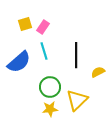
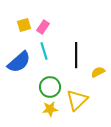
yellow square: moved 1 px left, 1 px down
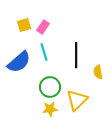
cyan line: moved 1 px down
yellow semicircle: rotated 72 degrees counterclockwise
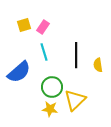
blue semicircle: moved 10 px down
yellow semicircle: moved 7 px up
green circle: moved 2 px right
yellow triangle: moved 2 px left
yellow star: rotated 14 degrees clockwise
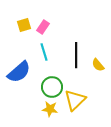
yellow semicircle: rotated 32 degrees counterclockwise
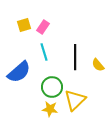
black line: moved 1 px left, 2 px down
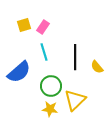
yellow semicircle: moved 1 px left, 2 px down
green circle: moved 1 px left, 1 px up
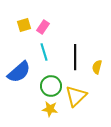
yellow semicircle: rotated 56 degrees clockwise
yellow triangle: moved 1 px right, 4 px up
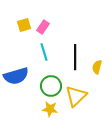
blue semicircle: moved 3 px left, 4 px down; rotated 25 degrees clockwise
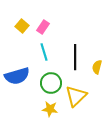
yellow square: moved 2 px left, 1 px down; rotated 32 degrees counterclockwise
blue semicircle: moved 1 px right
green circle: moved 3 px up
